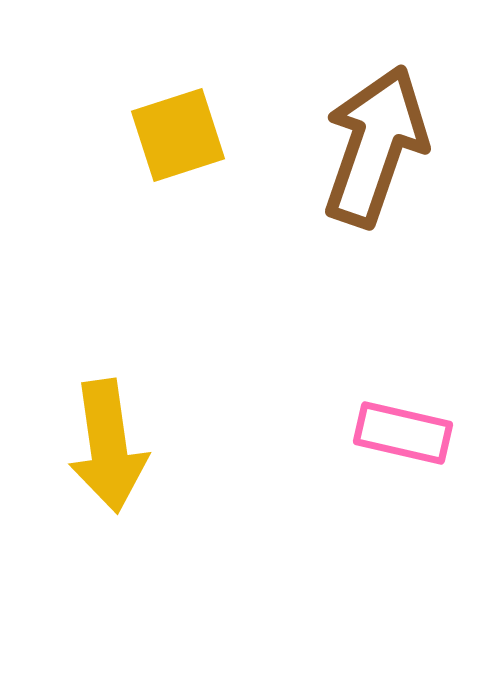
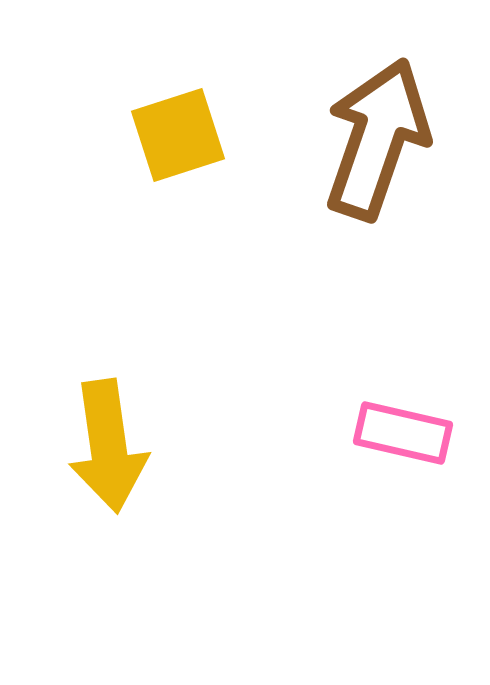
brown arrow: moved 2 px right, 7 px up
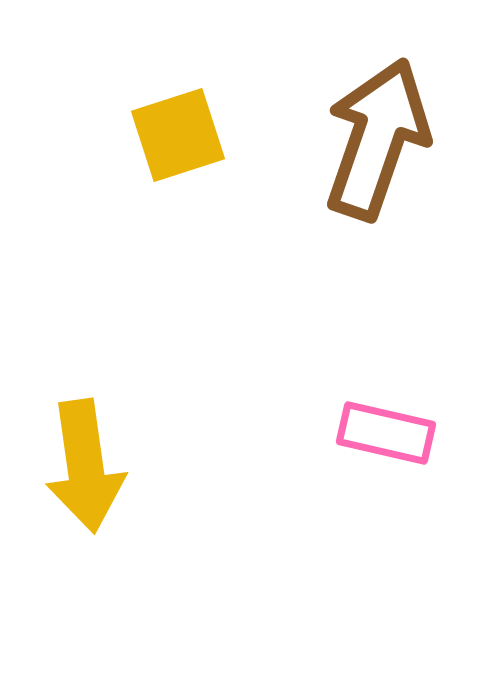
pink rectangle: moved 17 px left
yellow arrow: moved 23 px left, 20 px down
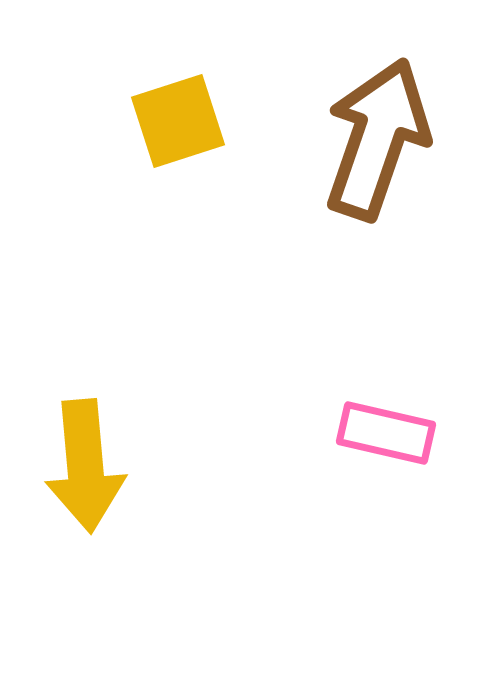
yellow square: moved 14 px up
yellow arrow: rotated 3 degrees clockwise
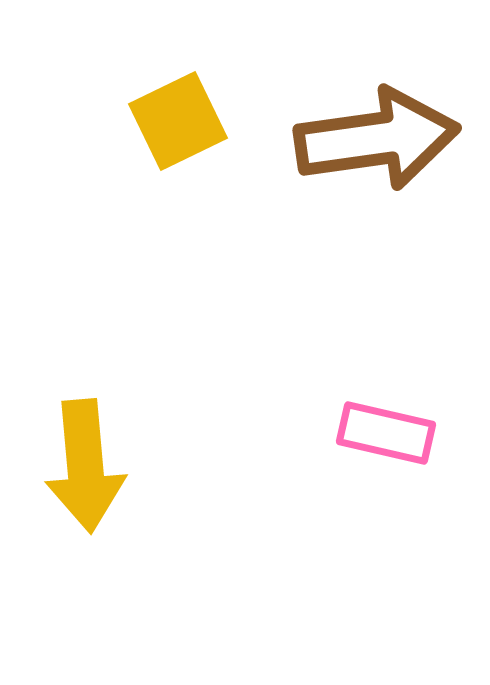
yellow square: rotated 8 degrees counterclockwise
brown arrow: rotated 63 degrees clockwise
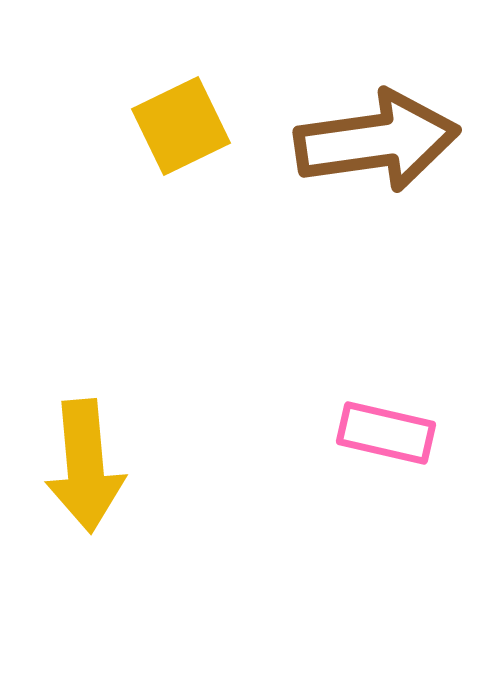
yellow square: moved 3 px right, 5 px down
brown arrow: moved 2 px down
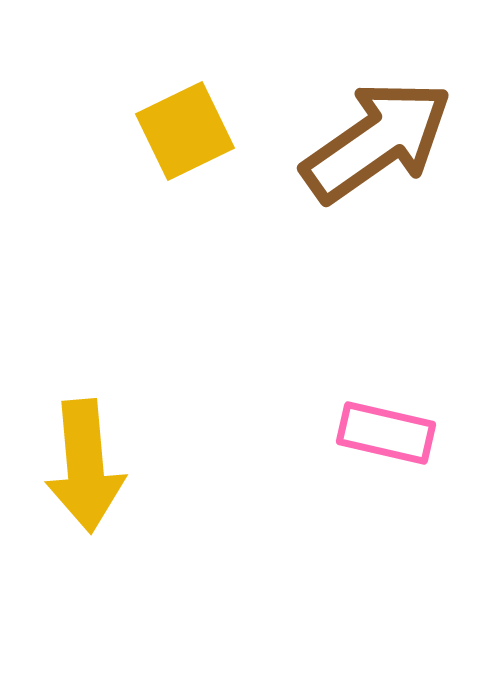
yellow square: moved 4 px right, 5 px down
brown arrow: rotated 27 degrees counterclockwise
